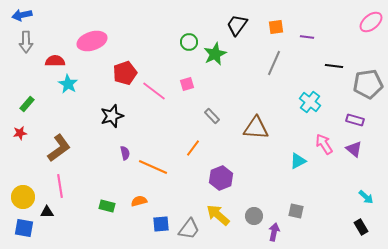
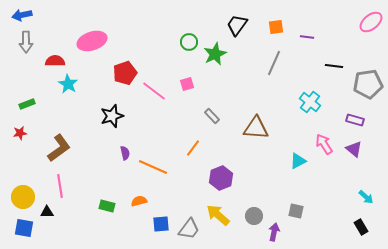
green rectangle at (27, 104): rotated 28 degrees clockwise
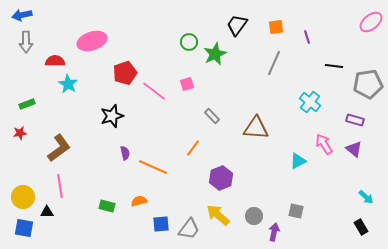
purple line at (307, 37): rotated 64 degrees clockwise
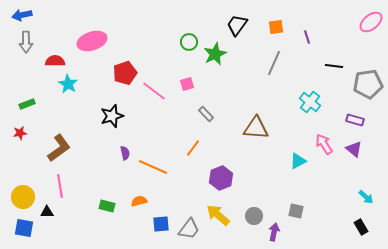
gray rectangle at (212, 116): moved 6 px left, 2 px up
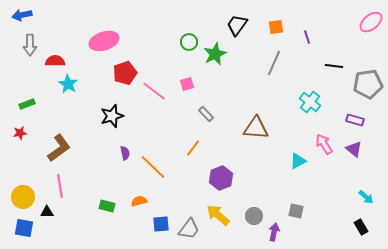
pink ellipse at (92, 41): moved 12 px right
gray arrow at (26, 42): moved 4 px right, 3 px down
orange line at (153, 167): rotated 20 degrees clockwise
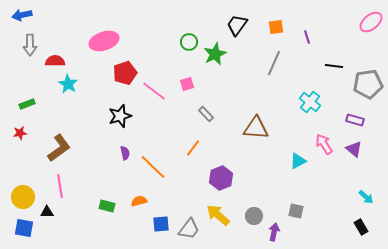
black star at (112, 116): moved 8 px right
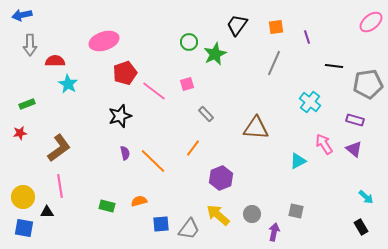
orange line at (153, 167): moved 6 px up
gray circle at (254, 216): moved 2 px left, 2 px up
